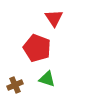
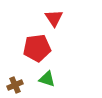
red pentagon: rotated 28 degrees counterclockwise
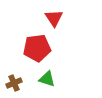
brown cross: moved 1 px left, 2 px up
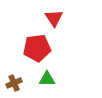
green triangle: rotated 18 degrees counterclockwise
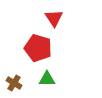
red pentagon: moved 1 px right; rotated 24 degrees clockwise
brown cross: rotated 35 degrees counterclockwise
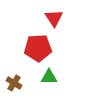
red pentagon: rotated 20 degrees counterclockwise
green triangle: moved 2 px right, 2 px up
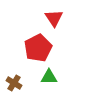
red pentagon: rotated 24 degrees counterclockwise
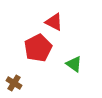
red triangle: moved 4 px down; rotated 30 degrees counterclockwise
green triangle: moved 25 px right, 13 px up; rotated 36 degrees clockwise
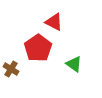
red pentagon: rotated 8 degrees counterclockwise
brown cross: moved 3 px left, 14 px up
